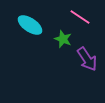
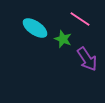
pink line: moved 2 px down
cyan ellipse: moved 5 px right, 3 px down
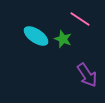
cyan ellipse: moved 1 px right, 8 px down
purple arrow: moved 16 px down
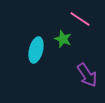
cyan ellipse: moved 14 px down; rotated 70 degrees clockwise
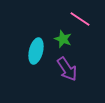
cyan ellipse: moved 1 px down
purple arrow: moved 20 px left, 6 px up
